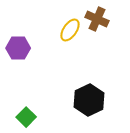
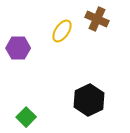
yellow ellipse: moved 8 px left, 1 px down
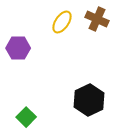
yellow ellipse: moved 9 px up
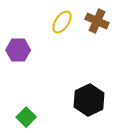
brown cross: moved 2 px down
purple hexagon: moved 2 px down
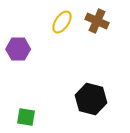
purple hexagon: moved 1 px up
black hexagon: moved 2 px right, 1 px up; rotated 20 degrees counterclockwise
green square: rotated 36 degrees counterclockwise
